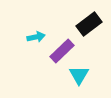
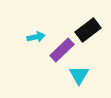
black rectangle: moved 1 px left, 6 px down
purple rectangle: moved 1 px up
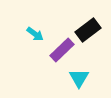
cyan arrow: moved 1 px left, 3 px up; rotated 48 degrees clockwise
cyan triangle: moved 3 px down
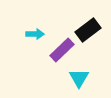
cyan arrow: rotated 36 degrees counterclockwise
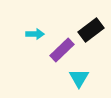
black rectangle: moved 3 px right
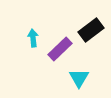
cyan arrow: moved 2 px left, 4 px down; rotated 96 degrees counterclockwise
purple rectangle: moved 2 px left, 1 px up
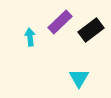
cyan arrow: moved 3 px left, 1 px up
purple rectangle: moved 27 px up
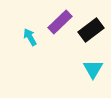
cyan arrow: rotated 24 degrees counterclockwise
cyan triangle: moved 14 px right, 9 px up
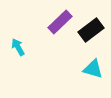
cyan arrow: moved 12 px left, 10 px down
cyan triangle: rotated 45 degrees counterclockwise
